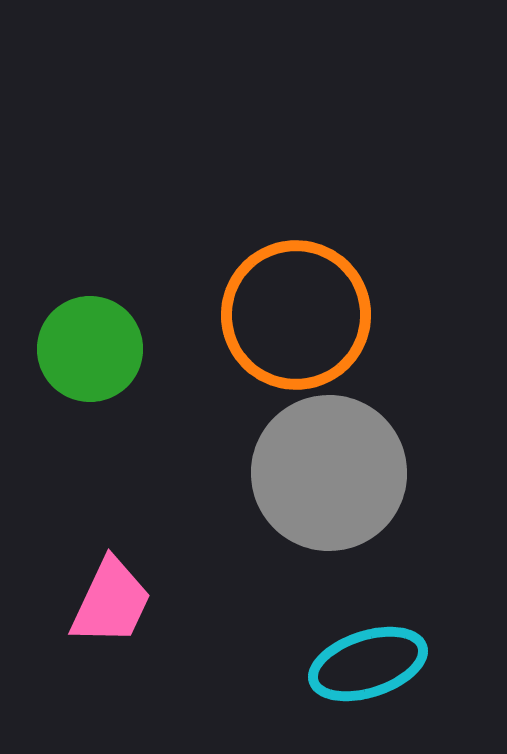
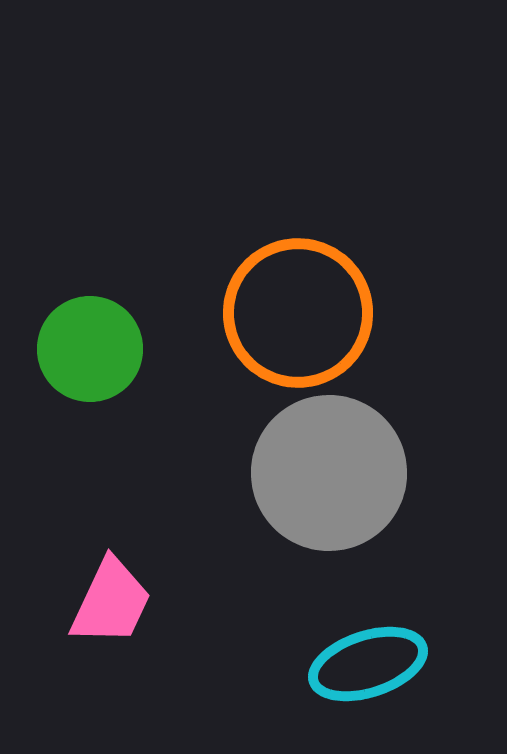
orange circle: moved 2 px right, 2 px up
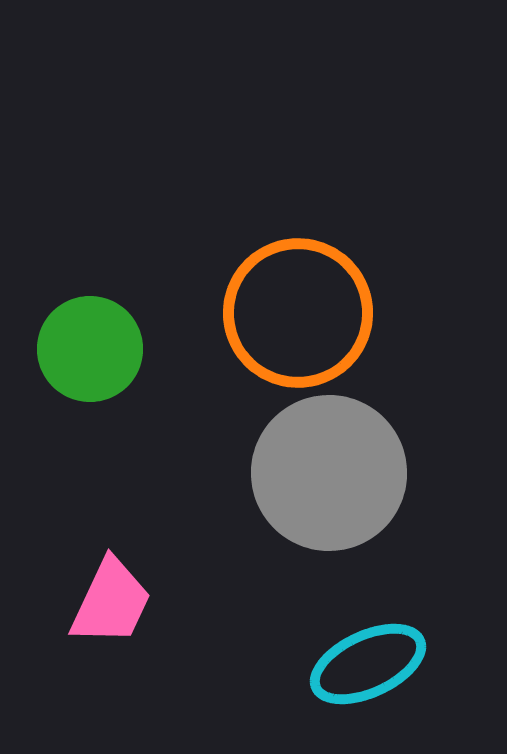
cyan ellipse: rotated 7 degrees counterclockwise
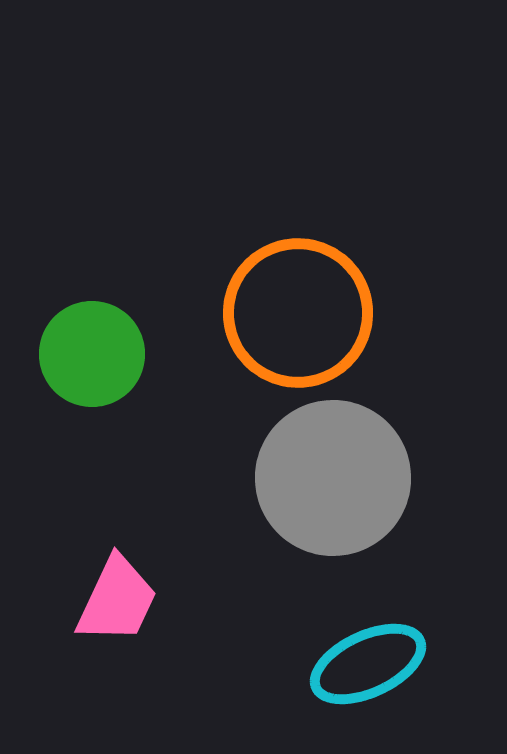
green circle: moved 2 px right, 5 px down
gray circle: moved 4 px right, 5 px down
pink trapezoid: moved 6 px right, 2 px up
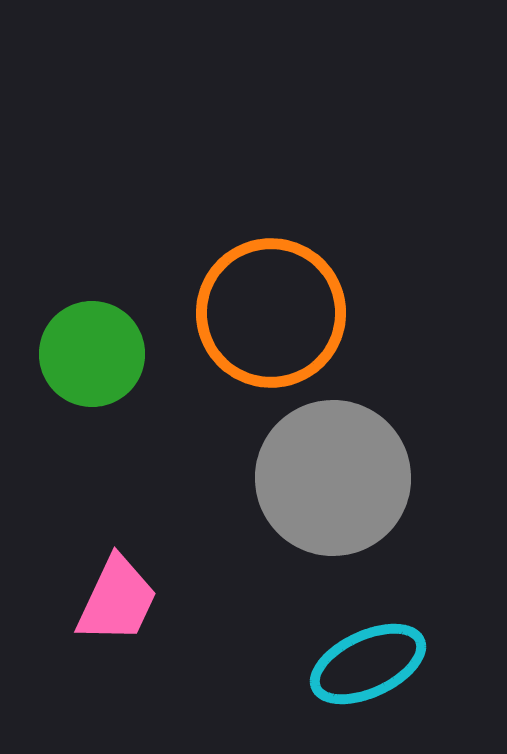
orange circle: moved 27 px left
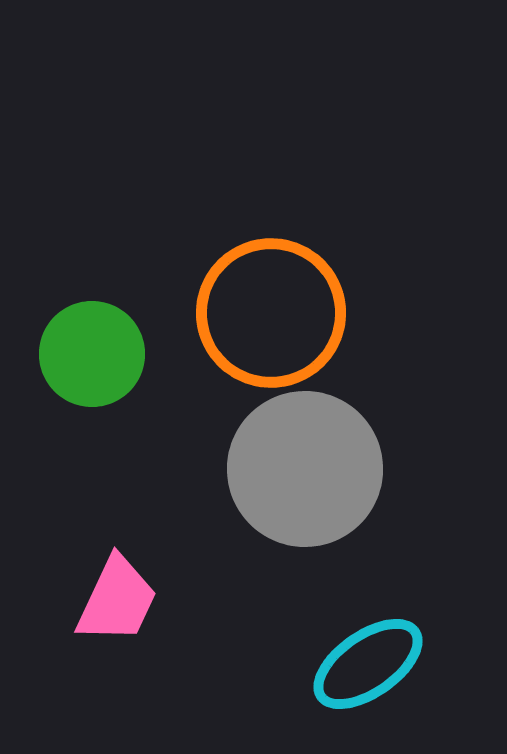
gray circle: moved 28 px left, 9 px up
cyan ellipse: rotated 10 degrees counterclockwise
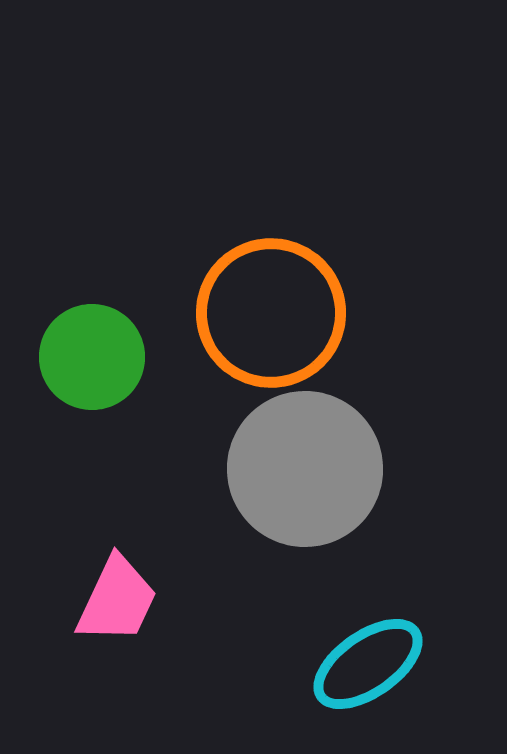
green circle: moved 3 px down
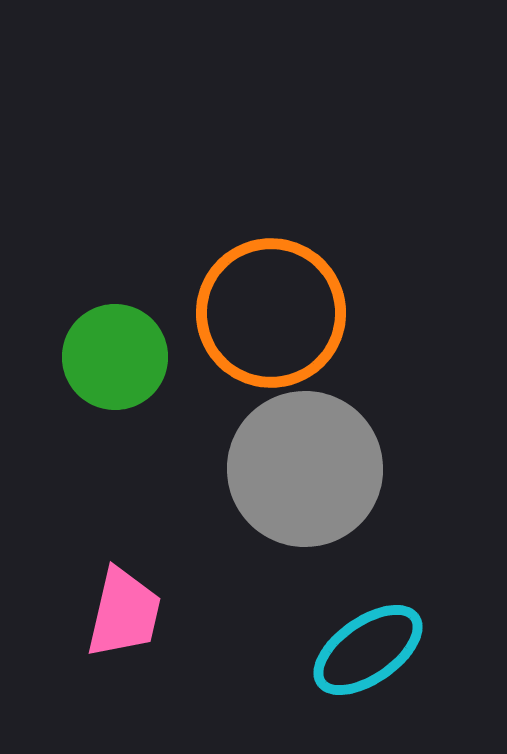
green circle: moved 23 px right
pink trapezoid: moved 7 px right, 13 px down; rotated 12 degrees counterclockwise
cyan ellipse: moved 14 px up
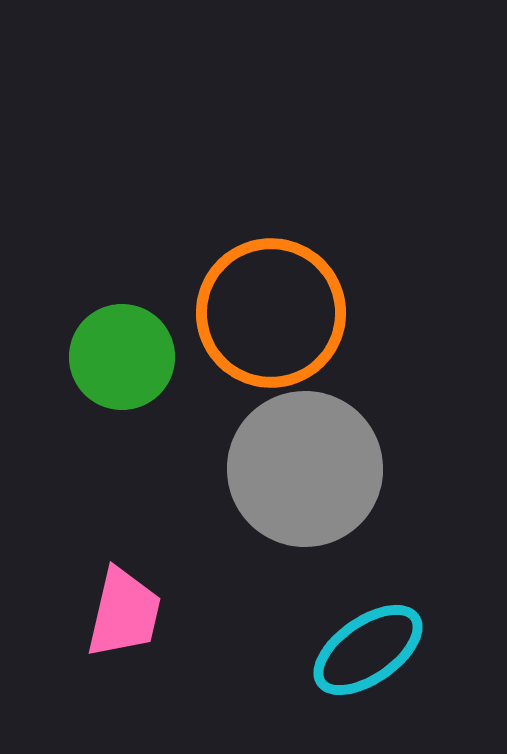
green circle: moved 7 px right
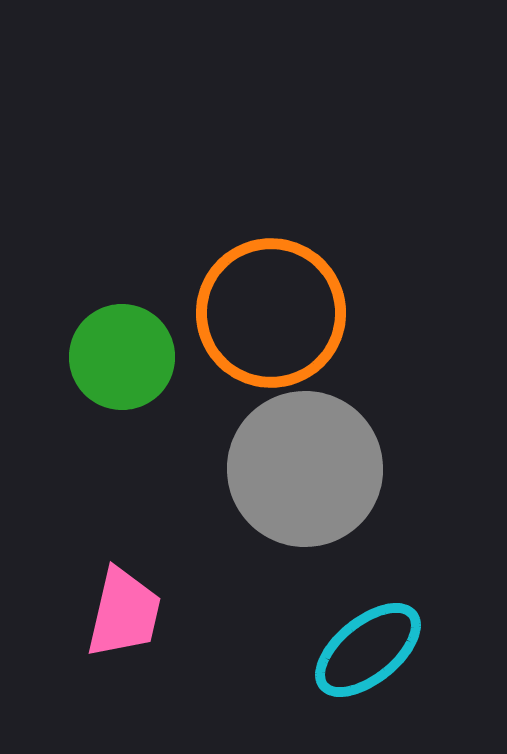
cyan ellipse: rotated 4 degrees counterclockwise
